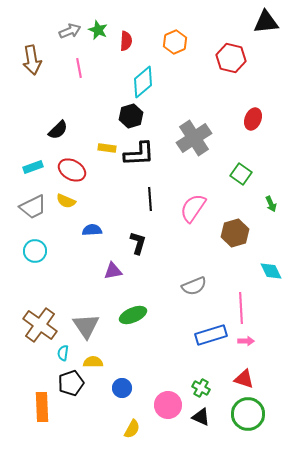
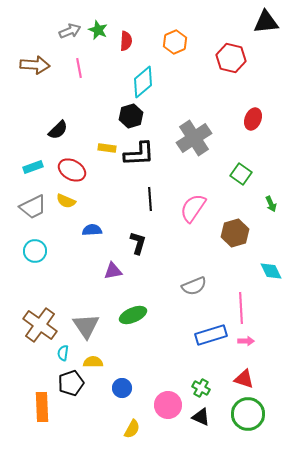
brown arrow at (32, 60): moved 3 px right, 5 px down; rotated 76 degrees counterclockwise
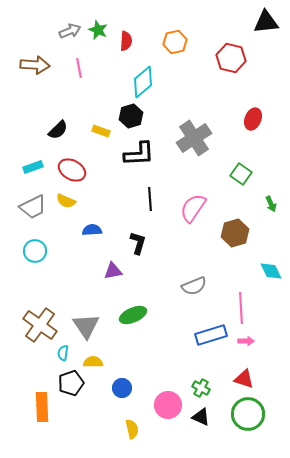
orange hexagon at (175, 42): rotated 10 degrees clockwise
yellow rectangle at (107, 148): moved 6 px left, 17 px up; rotated 12 degrees clockwise
yellow semicircle at (132, 429): rotated 42 degrees counterclockwise
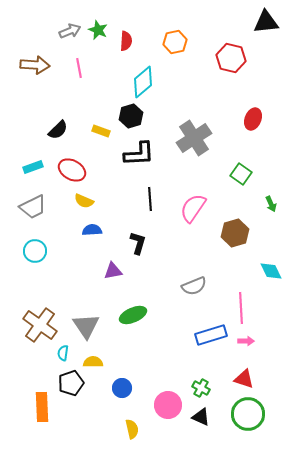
yellow semicircle at (66, 201): moved 18 px right
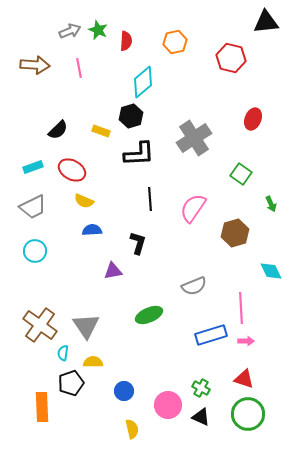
green ellipse at (133, 315): moved 16 px right
blue circle at (122, 388): moved 2 px right, 3 px down
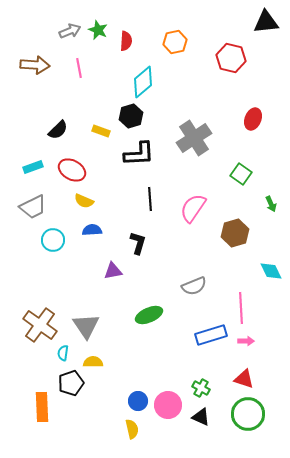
cyan circle at (35, 251): moved 18 px right, 11 px up
blue circle at (124, 391): moved 14 px right, 10 px down
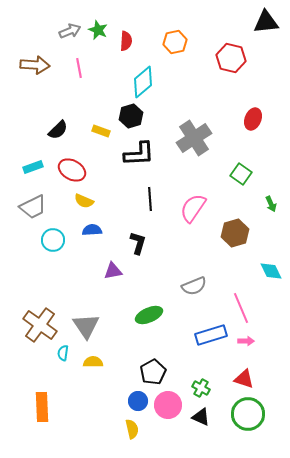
pink line at (241, 308): rotated 20 degrees counterclockwise
black pentagon at (71, 383): moved 82 px right, 11 px up; rotated 10 degrees counterclockwise
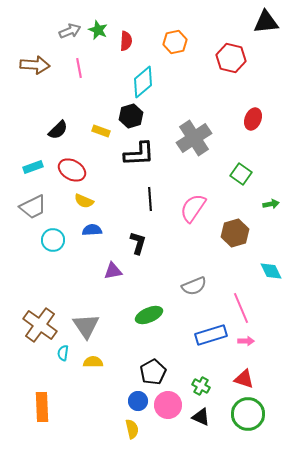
green arrow at (271, 204): rotated 77 degrees counterclockwise
green cross at (201, 388): moved 2 px up
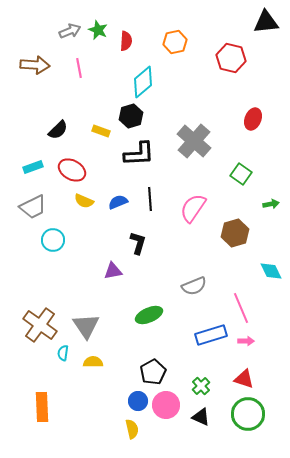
gray cross at (194, 138): moved 3 px down; rotated 16 degrees counterclockwise
blue semicircle at (92, 230): moved 26 px right, 28 px up; rotated 18 degrees counterclockwise
green cross at (201, 386): rotated 18 degrees clockwise
pink circle at (168, 405): moved 2 px left
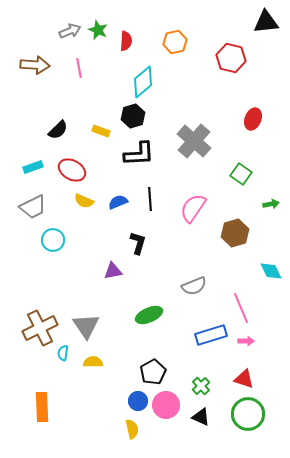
black hexagon at (131, 116): moved 2 px right
brown cross at (40, 325): moved 3 px down; rotated 28 degrees clockwise
